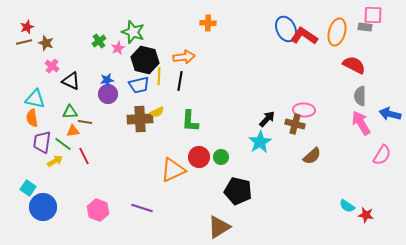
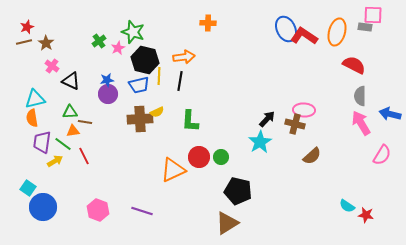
brown star at (46, 43): rotated 14 degrees clockwise
cyan triangle at (35, 99): rotated 25 degrees counterclockwise
purple line at (142, 208): moved 3 px down
brown triangle at (219, 227): moved 8 px right, 4 px up
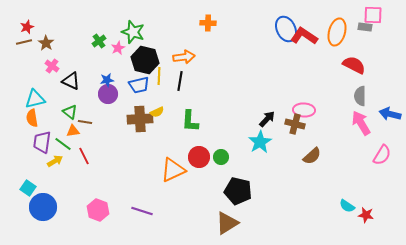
green triangle at (70, 112): rotated 42 degrees clockwise
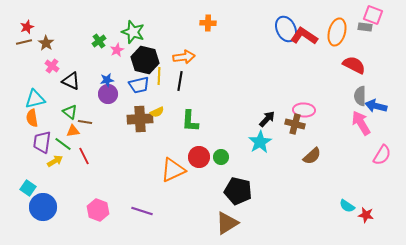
pink square at (373, 15): rotated 18 degrees clockwise
pink star at (118, 48): moved 1 px left, 2 px down
blue arrow at (390, 114): moved 14 px left, 8 px up
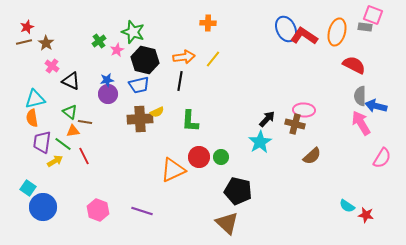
yellow line at (159, 76): moved 54 px right, 17 px up; rotated 36 degrees clockwise
pink semicircle at (382, 155): moved 3 px down
brown triangle at (227, 223): rotated 45 degrees counterclockwise
